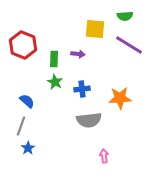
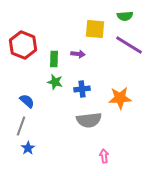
green star: rotated 14 degrees counterclockwise
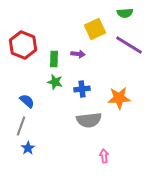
green semicircle: moved 3 px up
yellow square: rotated 30 degrees counterclockwise
orange star: moved 1 px left
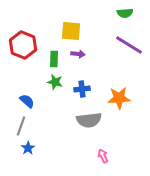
yellow square: moved 24 px left, 2 px down; rotated 30 degrees clockwise
pink arrow: moved 1 px left; rotated 16 degrees counterclockwise
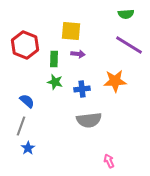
green semicircle: moved 1 px right, 1 px down
red hexagon: moved 2 px right
orange star: moved 4 px left, 17 px up
pink arrow: moved 6 px right, 5 px down
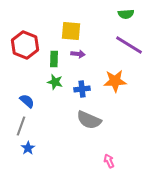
gray semicircle: rotated 30 degrees clockwise
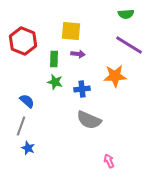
red hexagon: moved 2 px left, 4 px up
orange star: moved 5 px up
blue star: rotated 16 degrees counterclockwise
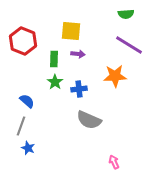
green star: rotated 21 degrees clockwise
blue cross: moved 3 px left
pink arrow: moved 5 px right, 1 px down
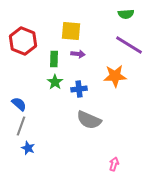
blue semicircle: moved 8 px left, 3 px down
pink arrow: moved 2 px down; rotated 40 degrees clockwise
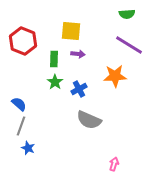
green semicircle: moved 1 px right
blue cross: rotated 21 degrees counterclockwise
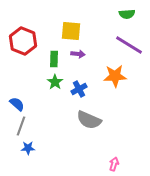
blue semicircle: moved 2 px left
blue star: rotated 24 degrees counterclockwise
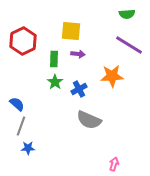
red hexagon: rotated 12 degrees clockwise
orange star: moved 3 px left
